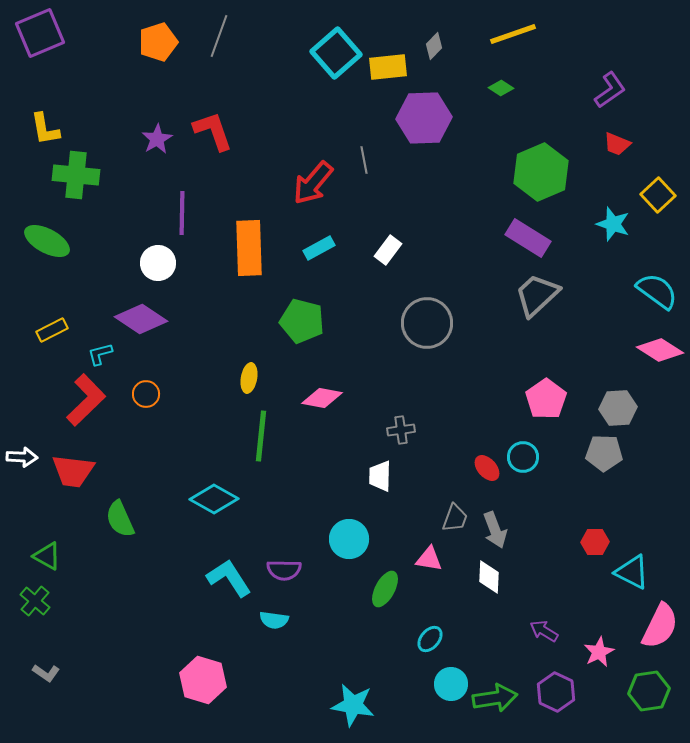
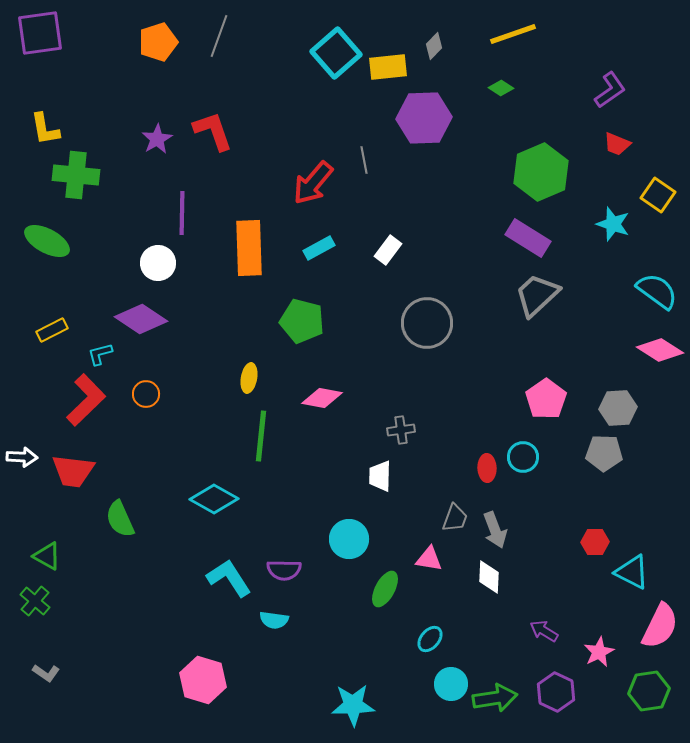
purple square at (40, 33): rotated 15 degrees clockwise
yellow square at (658, 195): rotated 12 degrees counterclockwise
red ellipse at (487, 468): rotated 40 degrees clockwise
cyan star at (353, 705): rotated 12 degrees counterclockwise
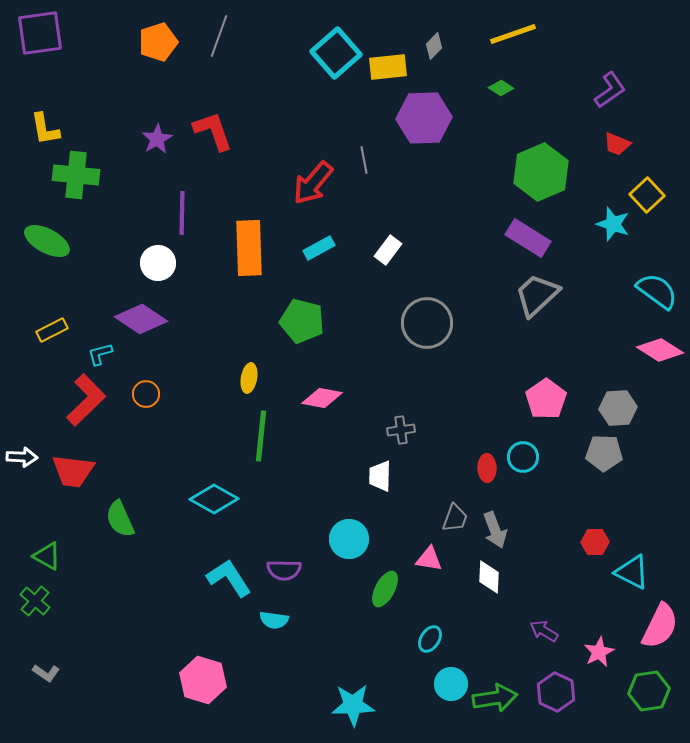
yellow square at (658, 195): moved 11 px left; rotated 12 degrees clockwise
cyan ellipse at (430, 639): rotated 8 degrees counterclockwise
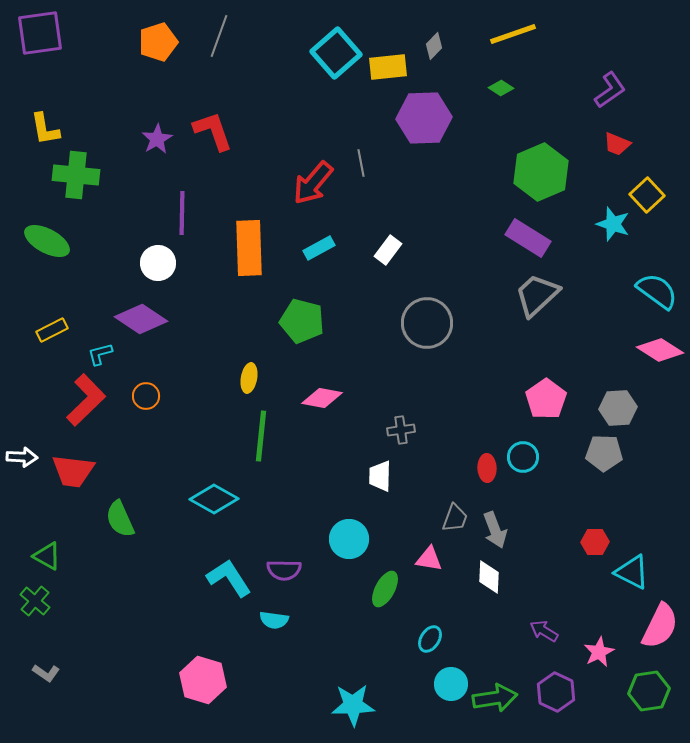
gray line at (364, 160): moved 3 px left, 3 px down
orange circle at (146, 394): moved 2 px down
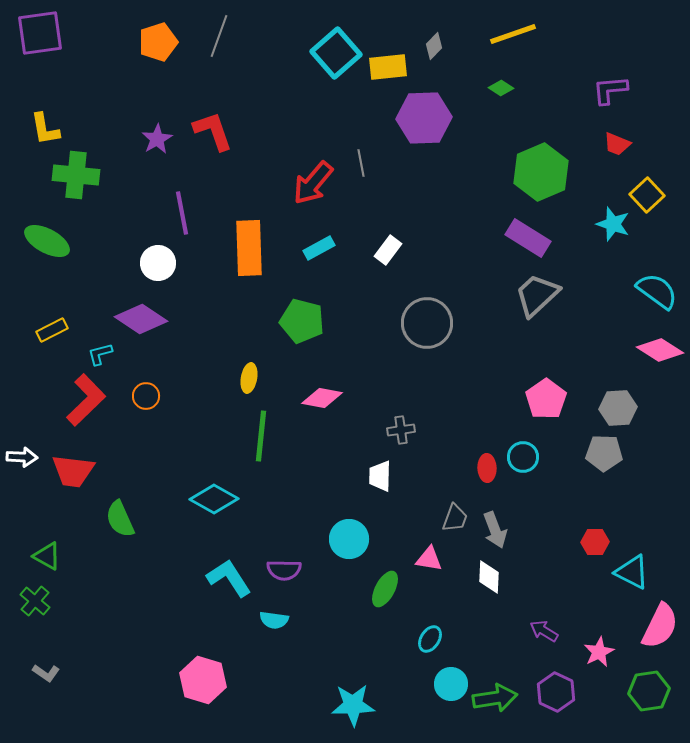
purple L-shape at (610, 90): rotated 150 degrees counterclockwise
purple line at (182, 213): rotated 12 degrees counterclockwise
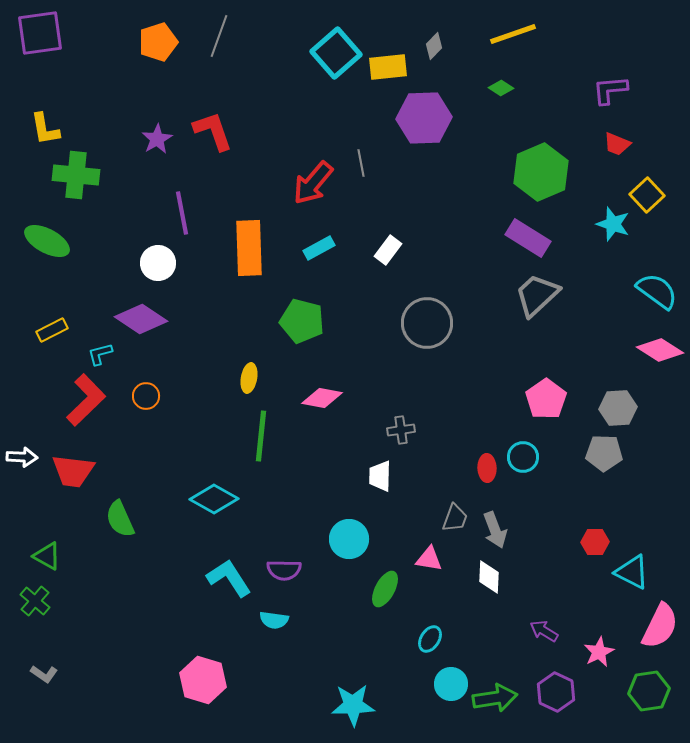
gray L-shape at (46, 673): moved 2 px left, 1 px down
